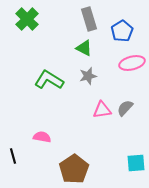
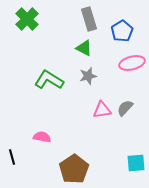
black line: moved 1 px left, 1 px down
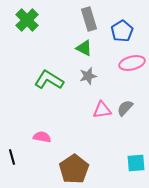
green cross: moved 1 px down
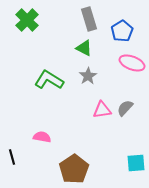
pink ellipse: rotated 35 degrees clockwise
gray star: rotated 18 degrees counterclockwise
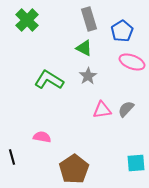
pink ellipse: moved 1 px up
gray semicircle: moved 1 px right, 1 px down
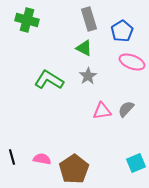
green cross: rotated 30 degrees counterclockwise
pink triangle: moved 1 px down
pink semicircle: moved 22 px down
cyan square: rotated 18 degrees counterclockwise
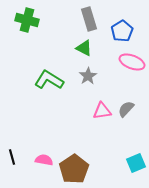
pink semicircle: moved 2 px right, 1 px down
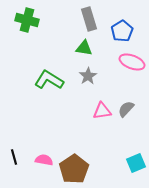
green triangle: rotated 18 degrees counterclockwise
black line: moved 2 px right
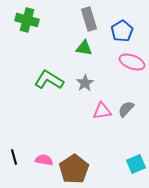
gray star: moved 3 px left, 7 px down
cyan square: moved 1 px down
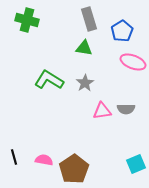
pink ellipse: moved 1 px right
gray semicircle: rotated 132 degrees counterclockwise
